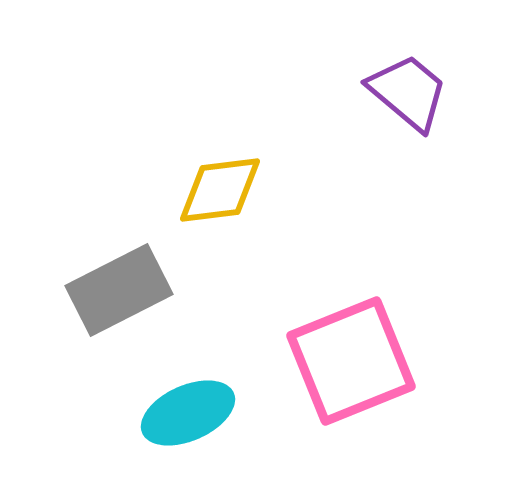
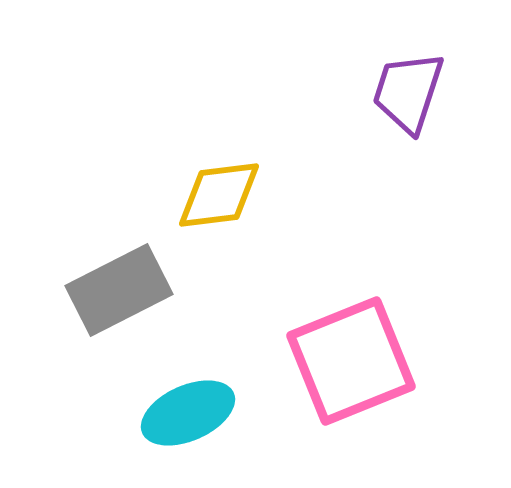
purple trapezoid: rotated 112 degrees counterclockwise
yellow diamond: moved 1 px left, 5 px down
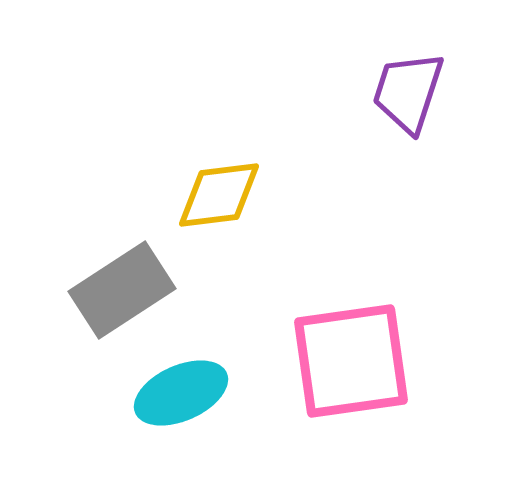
gray rectangle: moved 3 px right; rotated 6 degrees counterclockwise
pink square: rotated 14 degrees clockwise
cyan ellipse: moved 7 px left, 20 px up
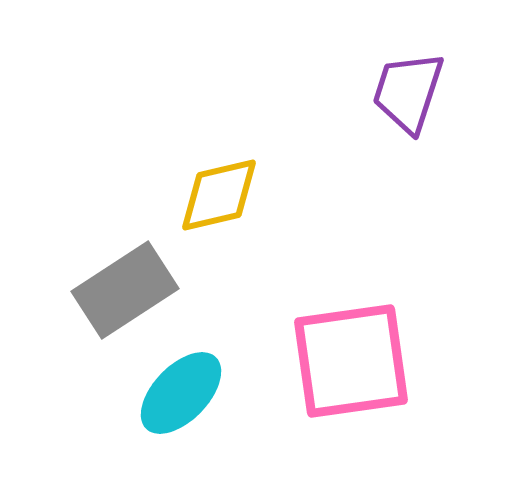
yellow diamond: rotated 6 degrees counterclockwise
gray rectangle: moved 3 px right
cyan ellipse: rotated 22 degrees counterclockwise
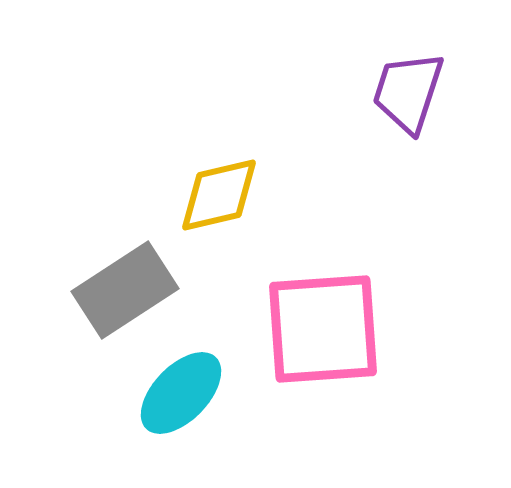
pink square: moved 28 px left, 32 px up; rotated 4 degrees clockwise
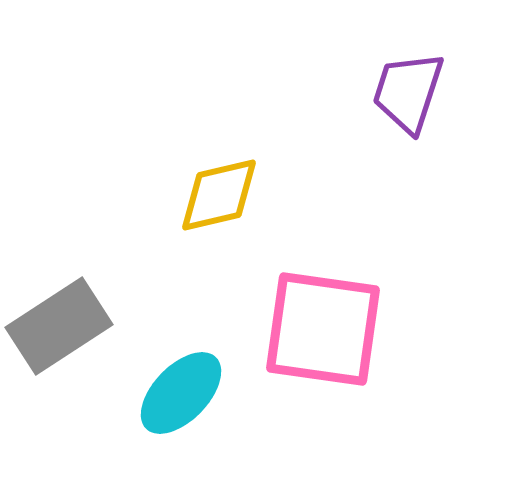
gray rectangle: moved 66 px left, 36 px down
pink square: rotated 12 degrees clockwise
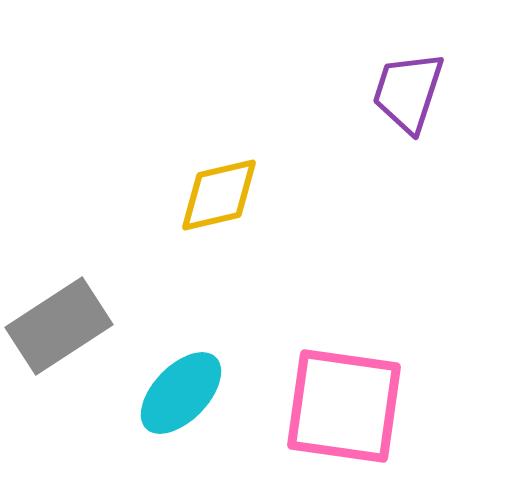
pink square: moved 21 px right, 77 px down
